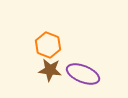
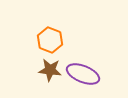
orange hexagon: moved 2 px right, 5 px up
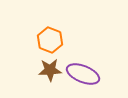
brown star: rotated 10 degrees counterclockwise
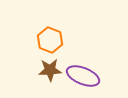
purple ellipse: moved 2 px down
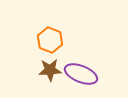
purple ellipse: moved 2 px left, 2 px up
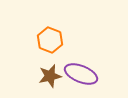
brown star: moved 6 px down; rotated 10 degrees counterclockwise
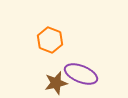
brown star: moved 6 px right, 7 px down
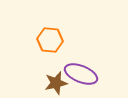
orange hexagon: rotated 15 degrees counterclockwise
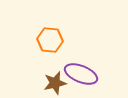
brown star: moved 1 px left
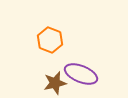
orange hexagon: rotated 15 degrees clockwise
